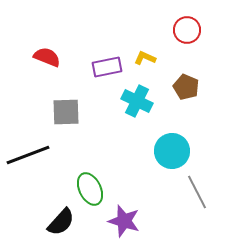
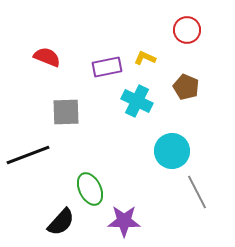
purple star: rotated 16 degrees counterclockwise
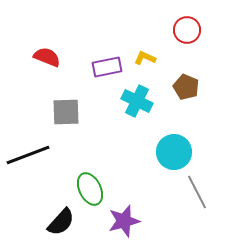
cyan circle: moved 2 px right, 1 px down
purple star: rotated 16 degrees counterclockwise
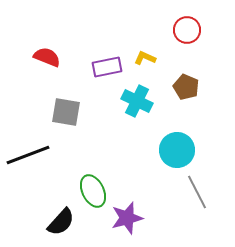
gray square: rotated 12 degrees clockwise
cyan circle: moved 3 px right, 2 px up
green ellipse: moved 3 px right, 2 px down
purple star: moved 3 px right, 3 px up
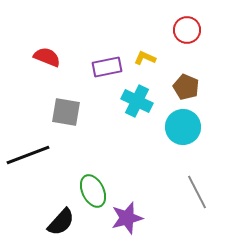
cyan circle: moved 6 px right, 23 px up
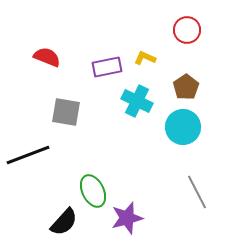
brown pentagon: rotated 15 degrees clockwise
black semicircle: moved 3 px right
